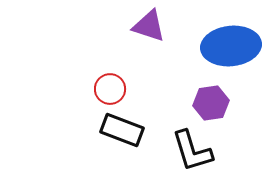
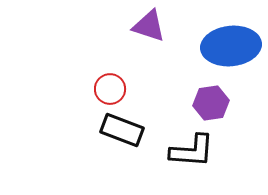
black L-shape: rotated 69 degrees counterclockwise
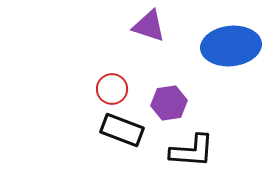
red circle: moved 2 px right
purple hexagon: moved 42 px left
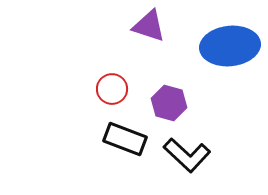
blue ellipse: moved 1 px left
purple hexagon: rotated 24 degrees clockwise
black rectangle: moved 3 px right, 9 px down
black L-shape: moved 5 px left, 4 px down; rotated 39 degrees clockwise
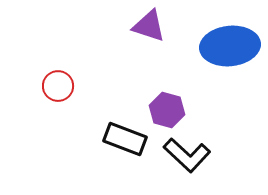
red circle: moved 54 px left, 3 px up
purple hexagon: moved 2 px left, 7 px down
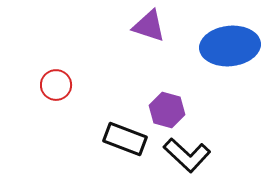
red circle: moved 2 px left, 1 px up
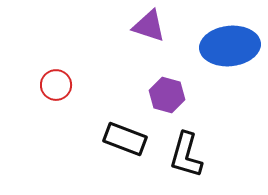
purple hexagon: moved 15 px up
black L-shape: moved 1 px left; rotated 63 degrees clockwise
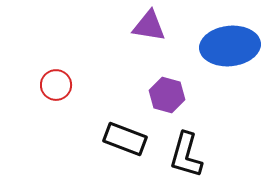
purple triangle: rotated 9 degrees counterclockwise
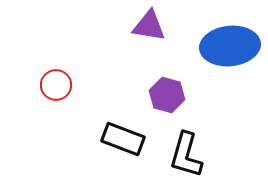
black rectangle: moved 2 px left
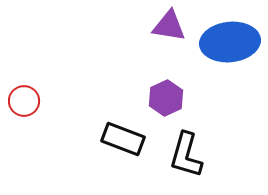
purple triangle: moved 20 px right
blue ellipse: moved 4 px up
red circle: moved 32 px left, 16 px down
purple hexagon: moved 1 px left, 3 px down; rotated 20 degrees clockwise
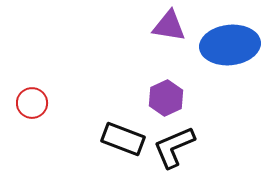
blue ellipse: moved 3 px down
red circle: moved 8 px right, 2 px down
black L-shape: moved 12 px left, 8 px up; rotated 51 degrees clockwise
